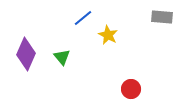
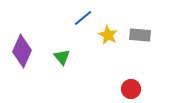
gray rectangle: moved 22 px left, 18 px down
purple diamond: moved 4 px left, 3 px up
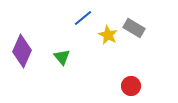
gray rectangle: moved 6 px left, 7 px up; rotated 25 degrees clockwise
red circle: moved 3 px up
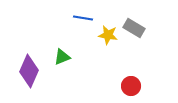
blue line: rotated 48 degrees clockwise
yellow star: rotated 18 degrees counterclockwise
purple diamond: moved 7 px right, 20 px down
green triangle: rotated 48 degrees clockwise
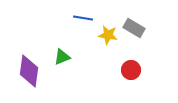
purple diamond: rotated 16 degrees counterclockwise
red circle: moved 16 px up
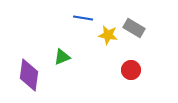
purple diamond: moved 4 px down
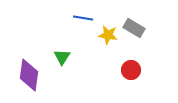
green triangle: rotated 36 degrees counterclockwise
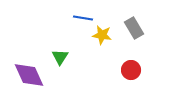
gray rectangle: rotated 30 degrees clockwise
yellow star: moved 6 px left
green triangle: moved 2 px left
purple diamond: rotated 32 degrees counterclockwise
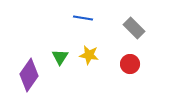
gray rectangle: rotated 15 degrees counterclockwise
yellow star: moved 13 px left, 20 px down
red circle: moved 1 px left, 6 px up
purple diamond: rotated 60 degrees clockwise
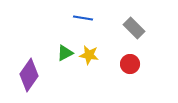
green triangle: moved 5 px right, 4 px up; rotated 30 degrees clockwise
